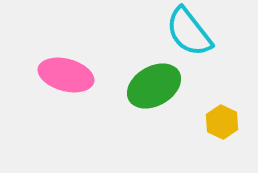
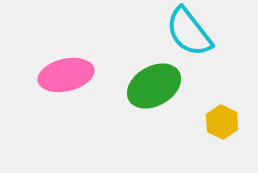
pink ellipse: rotated 28 degrees counterclockwise
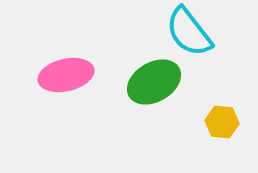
green ellipse: moved 4 px up
yellow hexagon: rotated 20 degrees counterclockwise
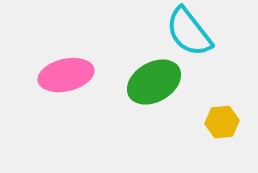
yellow hexagon: rotated 12 degrees counterclockwise
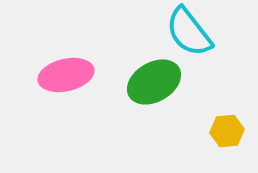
yellow hexagon: moved 5 px right, 9 px down
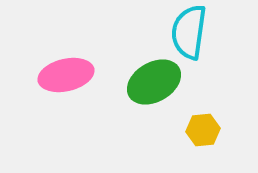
cyan semicircle: rotated 46 degrees clockwise
yellow hexagon: moved 24 px left, 1 px up
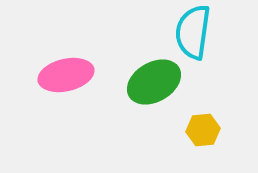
cyan semicircle: moved 4 px right
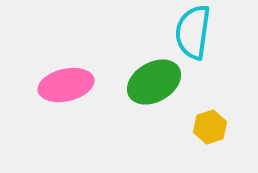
pink ellipse: moved 10 px down
yellow hexagon: moved 7 px right, 3 px up; rotated 12 degrees counterclockwise
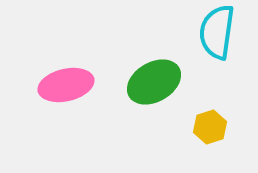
cyan semicircle: moved 24 px right
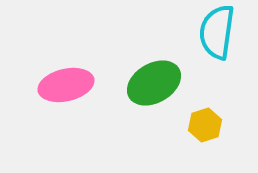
green ellipse: moved 1 px down
yellow hexagon: moved 5 px left, 2 px up
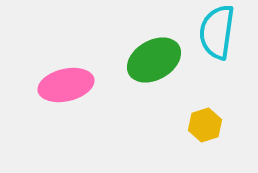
green ellipse: moved 23 px up
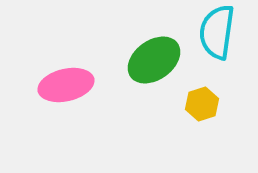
green ellipse: rotated 6 degrees counterclockwise
yellow hexagon: moved 3 px left, 21 px up
